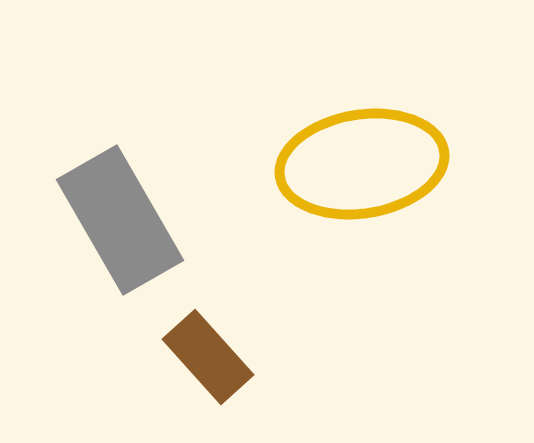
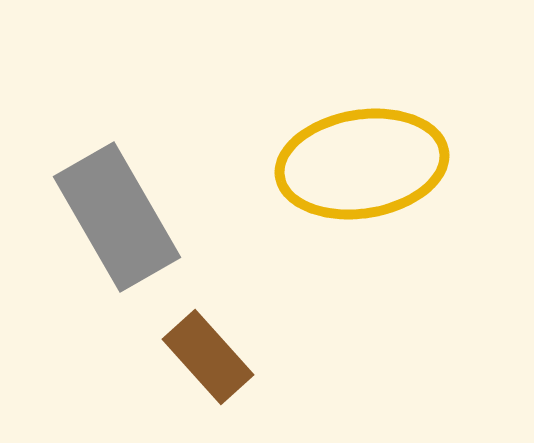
gray rectangle: moved 3 px left, 3 px up
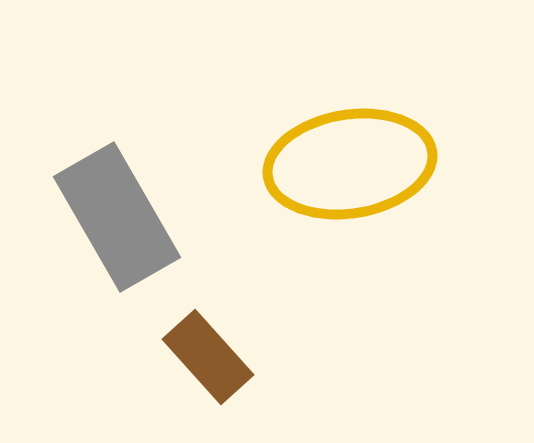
yellow ellipse: moved 12 px left
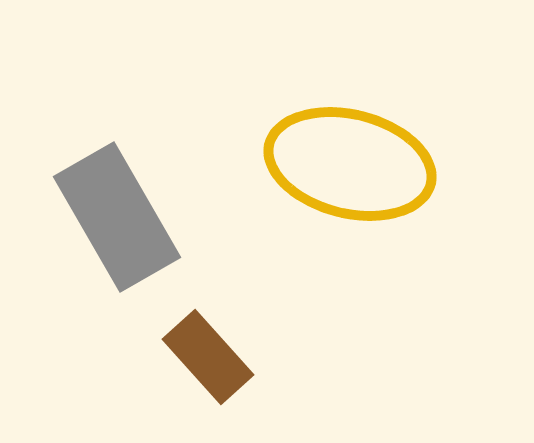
yellow ellipse: rotated 23 degrees clockwise
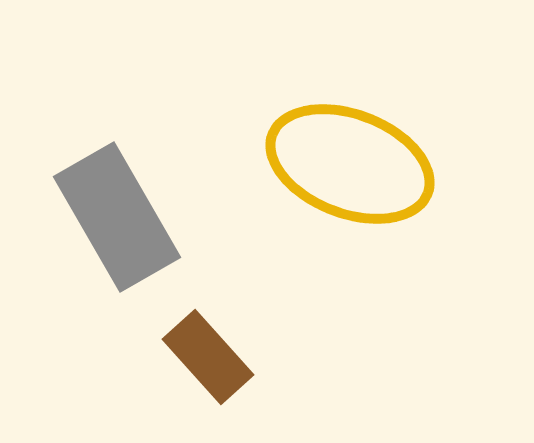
yellow ellipse: rotated 7 degrees clockwise
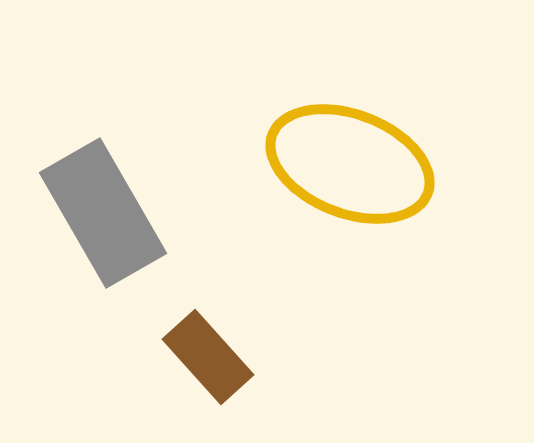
gray rectangle: moved 14 px left, 4 px up
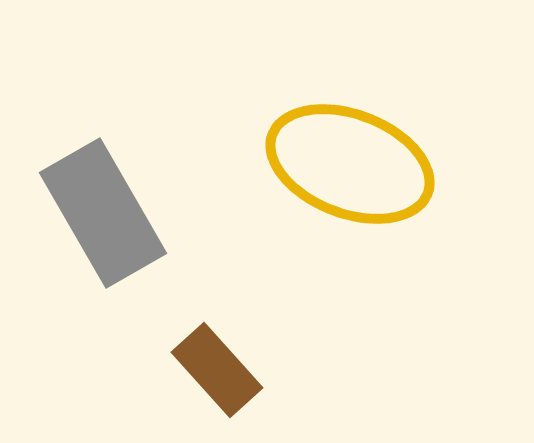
brown rectangle: moved 9 px right, 13 px down
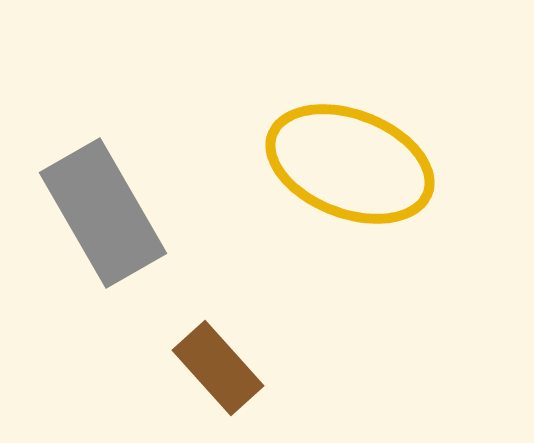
brown rectangle: moved 1 px right, 2 px up
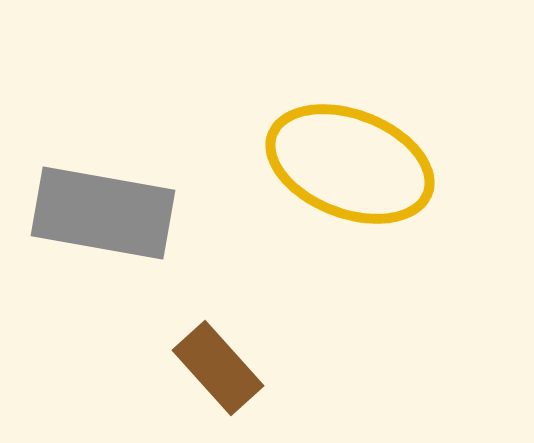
gray rectangle: rotated 50 degrees counterclockwise
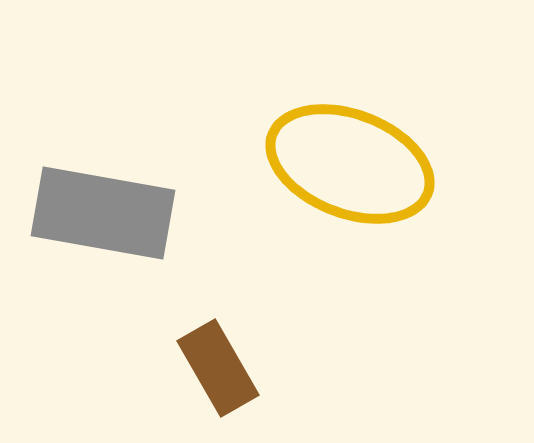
brown rectangle: rotated 12 degrees clockwise
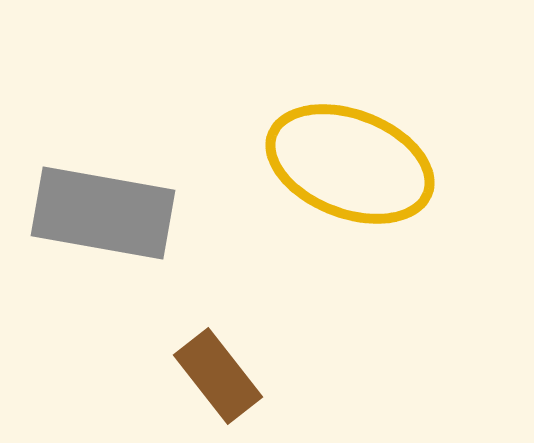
brown rectangle: moved 8 px down; rotated 8 degrees counterclockwise
